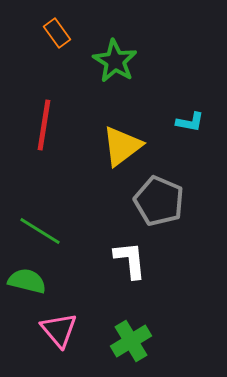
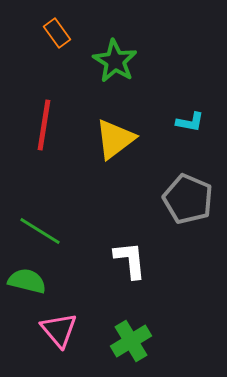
yellow triangle: moved 7 px left, 7 px up
gray pentagon: moved 29 px right, 2 px up
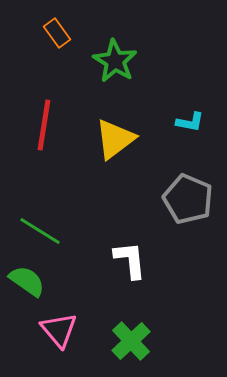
green semicircle: rotated 21 degrees clockwise
green cross: rotated 12 degrees counterclockwise
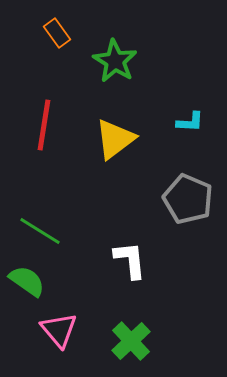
cyan L-shape: rotated 8 degrees counterclockwise
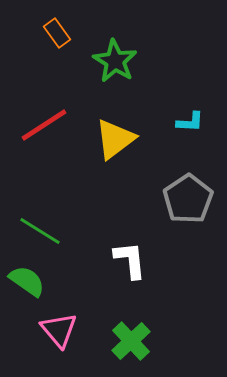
red line: rotated 48 degrees clockwise
gray pentagon: rotated 15 degrees clockwise
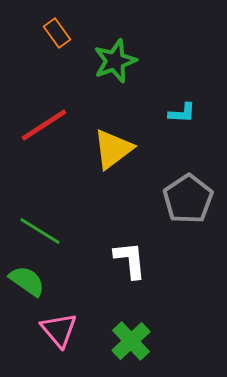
green star: rotated 21 degrees clockwise
cyan L-shape: moved 8 px left, 9 px up
yellow triangle: moved 2 px left, 10 px down
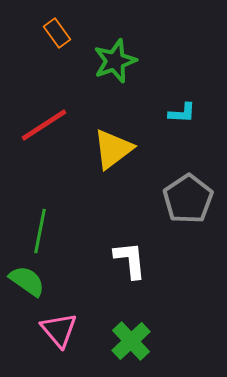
green line: rotated 69 degrees clockwise
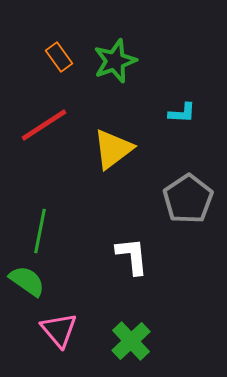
orange rectangle: moved 2 px right, 24 px down
white L-shape: moved 2 px right, 4 px up
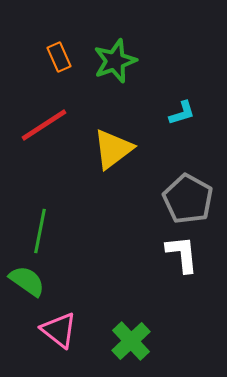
orange rectangle: rotated 12 degrees clockwise
cyan L-shape: rotated 20 degrees counterclockwise
gray pentagon: rotated 9 degrees counterclockwise
white L-shape: moved 50 px right, 2 px up
pink triangle: rotated 12 degrees counterclockwise
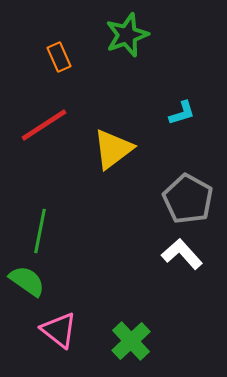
green star: moved 12 px right, 26 px up
white L-shape: rotated 36 degrees counterclockwise
